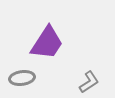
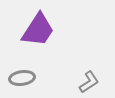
purple trapezoid: moved 9 px left, 13 px up
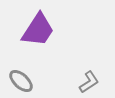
gray ellipse: moved 1 px left, 3 px down; rotated 50 degrees clockwise
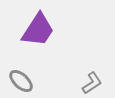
gray L-shape: moved 3 px right, 1 px down
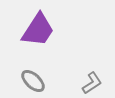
gray ellipse: moved 12 px right
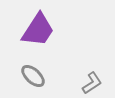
gray ellipse: moved 5 px up
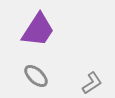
gray ellipse: moved 3 px right
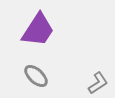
gray L-shape: moved 6 px right
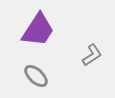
gray L-shape: moved 6 px left, 28 px up
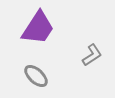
purple trapezoid: moved 2 px up
